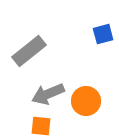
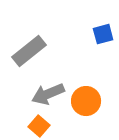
orange square: moved 2 px left; rotated 35 degrees clockwise
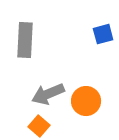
gray rectangle: moved 4 px left, 11 px up; rotated 48 degrees counterclockwise
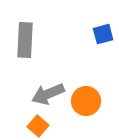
orange square: moved 1 px left
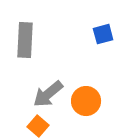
gray arrow: rotated 16 degrees counterclockwise
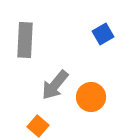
blue square: rotated 15 degrees counterclockwise
gray arrow: moved 7 px right, 9 px up; rotated 12 degrees counterclockwise
orange circle: moved 5 px right, 4 px up
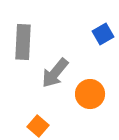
gray rectangle: moved 2 px left, 2 px down
gray arrow: moved 12 px up
orange circle: moved 1 px left, 3 px up
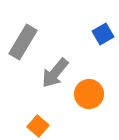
gray rectangle: rotated 28 degrees clockwise
orange circle: moved 1 px left
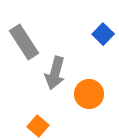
blue square: rotated 15 degrees counterclockwise
gray rectangle: moved 1 px right; rotated 64 degrees counterclockwise
gray arrow: rotated 24 degrees counterclockwise
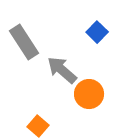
blue square: moved 6 px left, 2 px up
gray arrow: moved 7 px right, 3 px up; rotated 116 degrees clockwise
